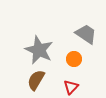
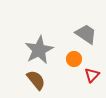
gray star: rotated 20 degrees clockwise
brown semicircle: rotated 110 degrees clockwise
red triangle: moved 21 px right, 12 px up
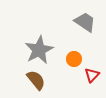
gray trapezoid: moved 1 px left, 12 px up
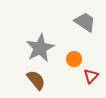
gray star: moved 1 px right, 2 px up
red triangle: moved 1 px left, 1 px down
